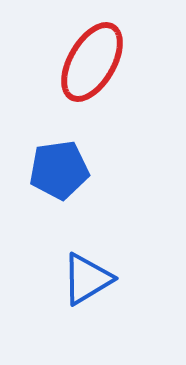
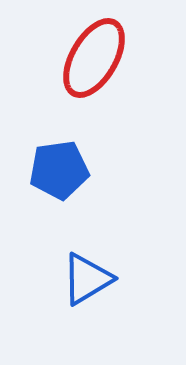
red ellipse: moved 2 px right, 4 px up
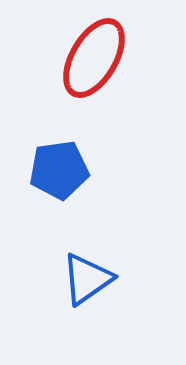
blue triangle: rotated 4 degrees counterclockwise
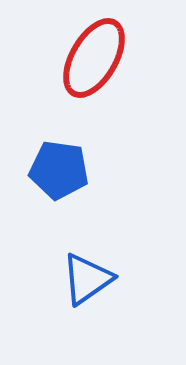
blue pentagon: rotated 16 degrees clockwise
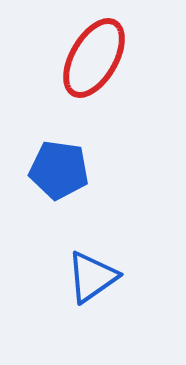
blue triangle: moved 5 px right, 2 px up
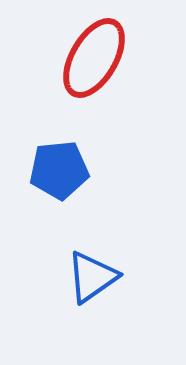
blue pentagon: rotated 14 degrees counterclockwise
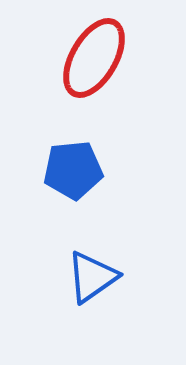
blue pentagon: moved 14 px right
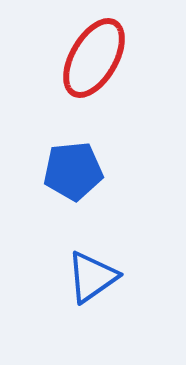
blue pentagon: moved 1 px down
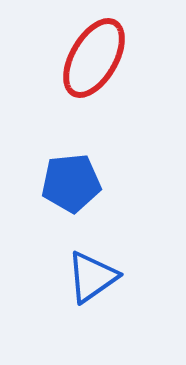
blue pentagon: moved 2 px left, 12 px down
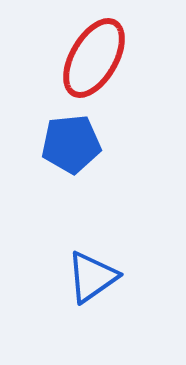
blue pentagon: moved 39 px up
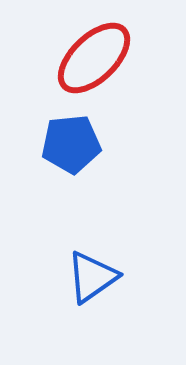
red ellipse: rotated 16 degrees clockwise
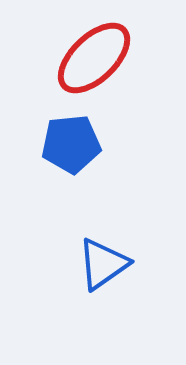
blue triangle: moved 11 px right, 13 px up
